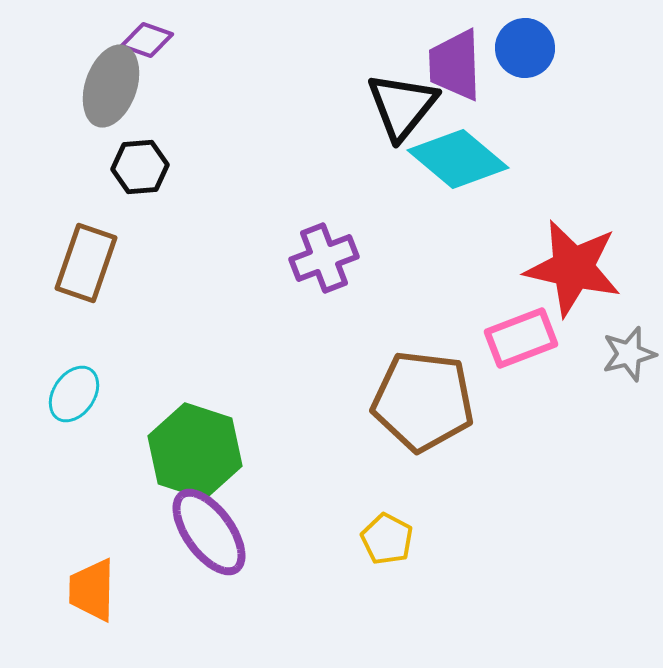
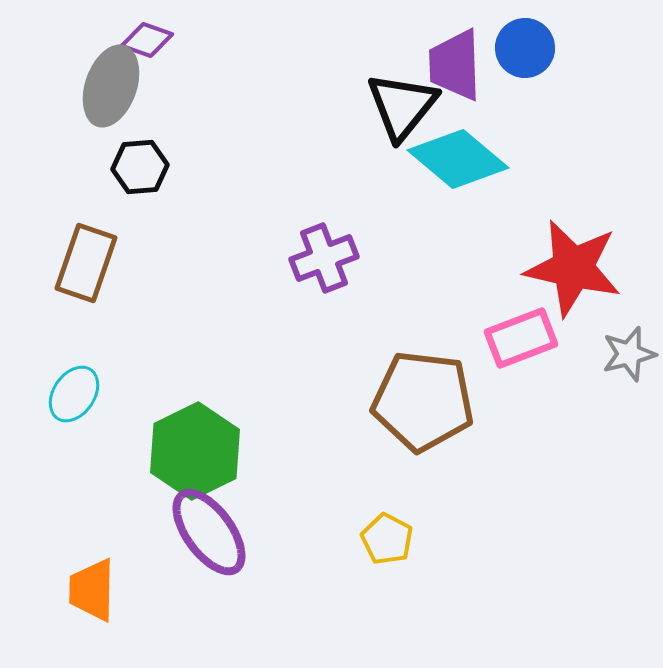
green hexagon: rotated 16 degrees clockwise
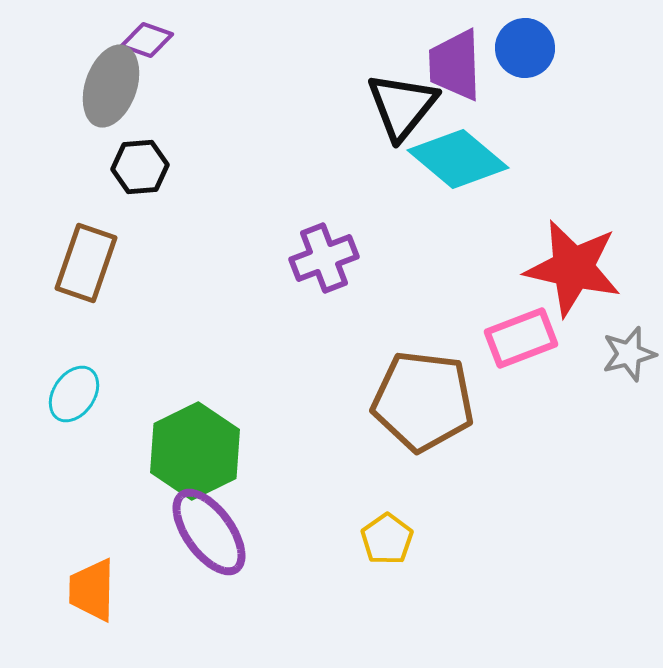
yellow pentagon: rotated 9 degrees clockwise
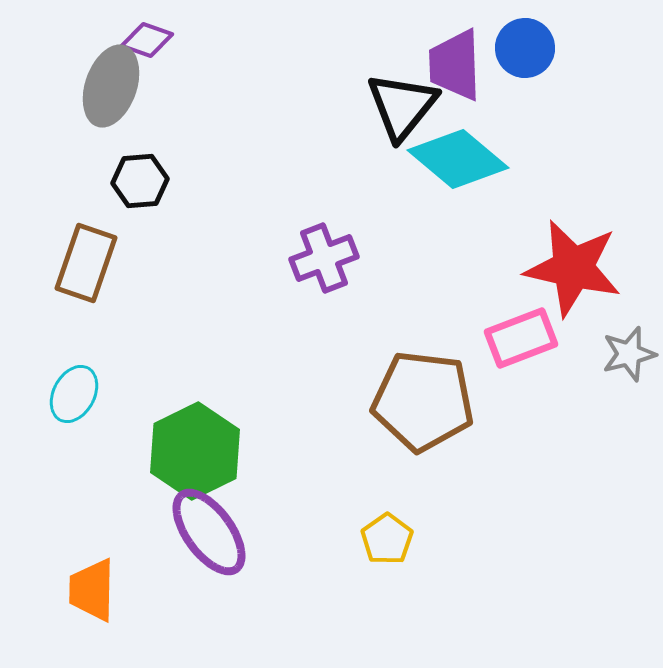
black hexagon: moved 14 px down
cyan ellipse: rotated 6 degrees counterclockwise
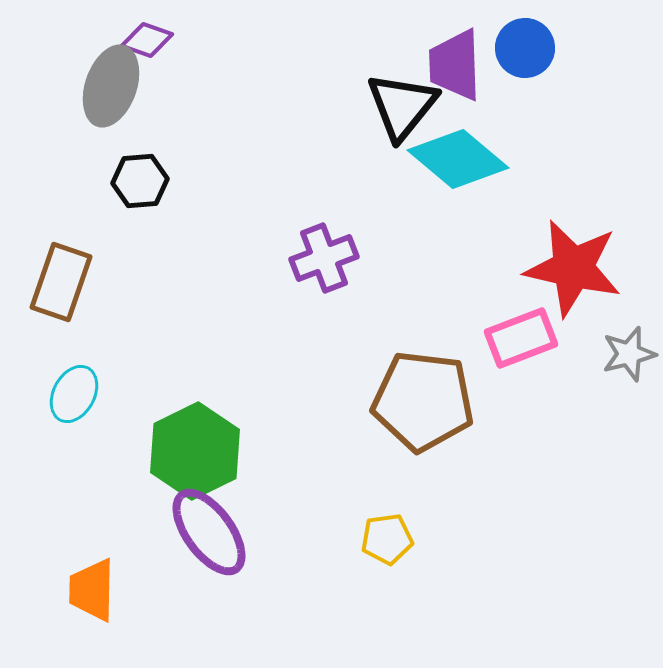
brown rectangle: moved 25 px left, 19 px down
yellow pentagon: rotated 27 degrees clockwise
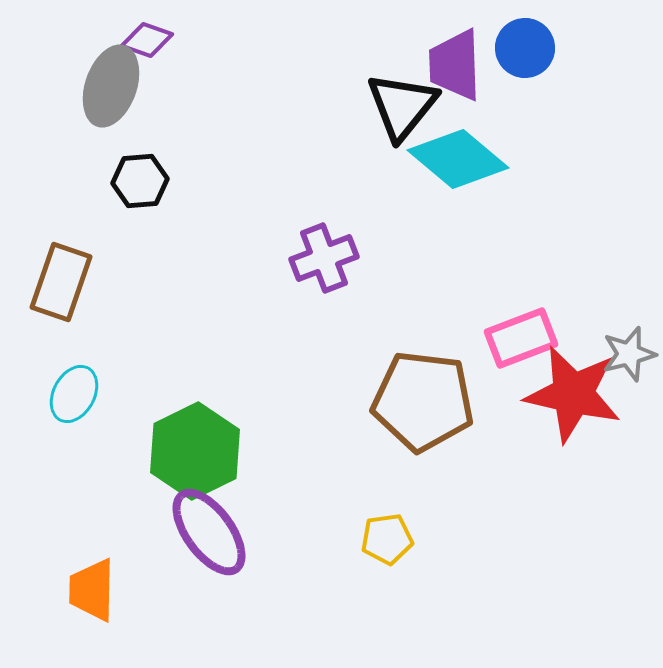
red star: moved 126 px down
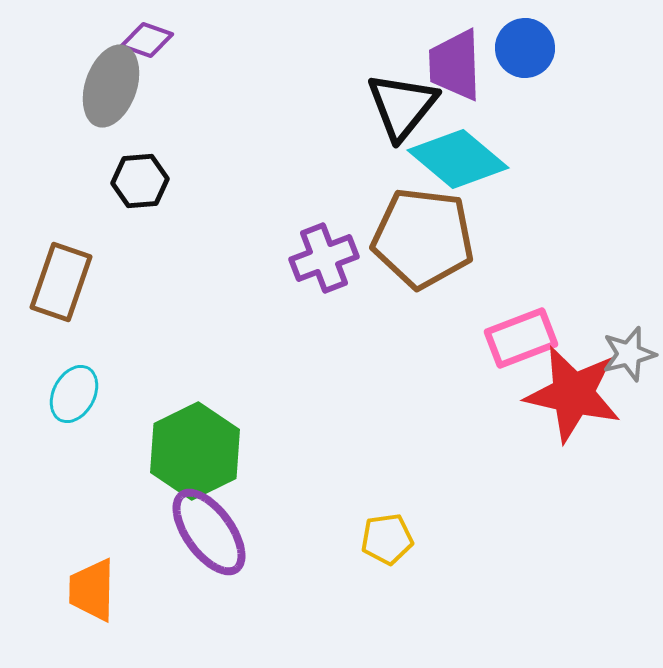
brown pentagon: moved 163 px up
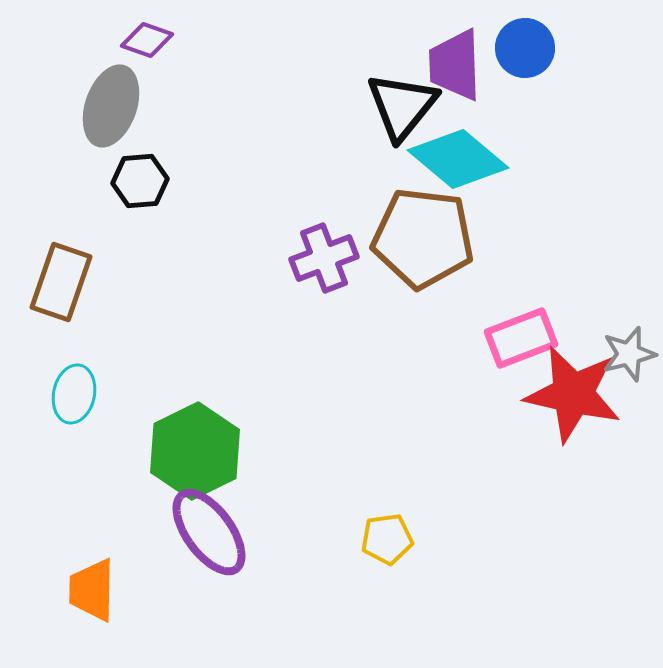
gray ellipse: moved 20 px down
cyan ellipse: rotated 16 degrees counterclockwise
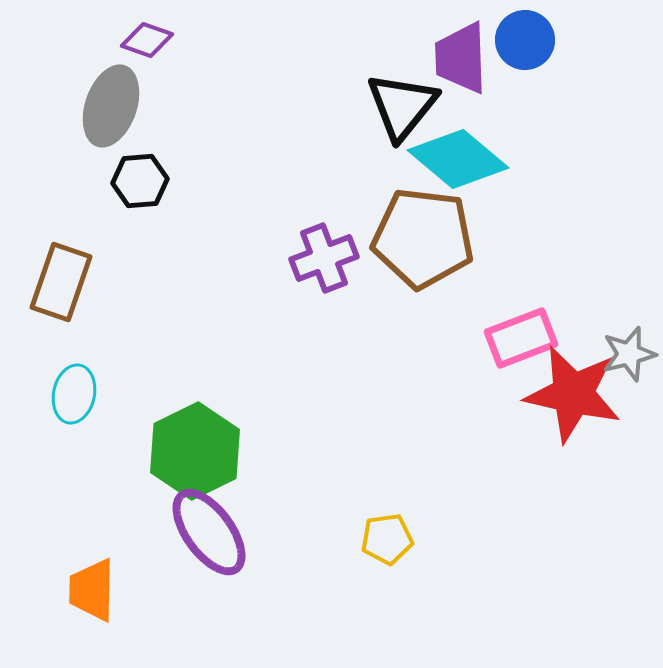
blue circle: moved 8 px up
purple trapezoid: moved 6 px right, 7 px up
